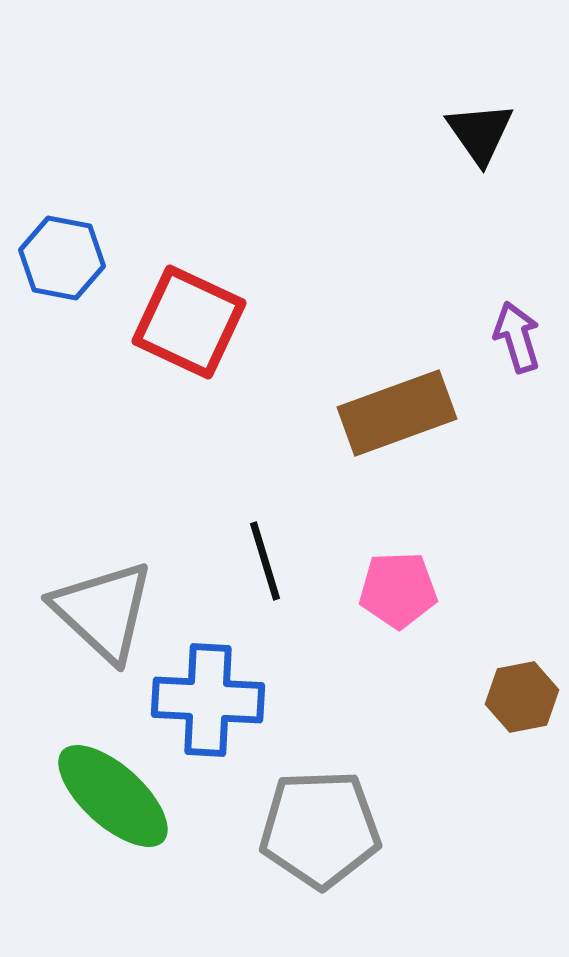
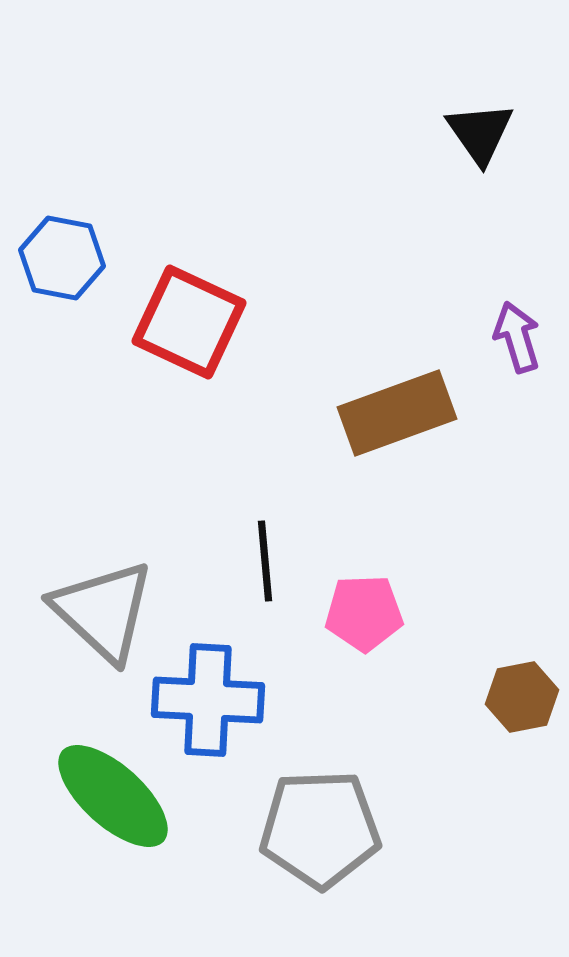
black line: rotated 12 degrees clockwise
pink pentagon: moved 34 px left, 23 px down
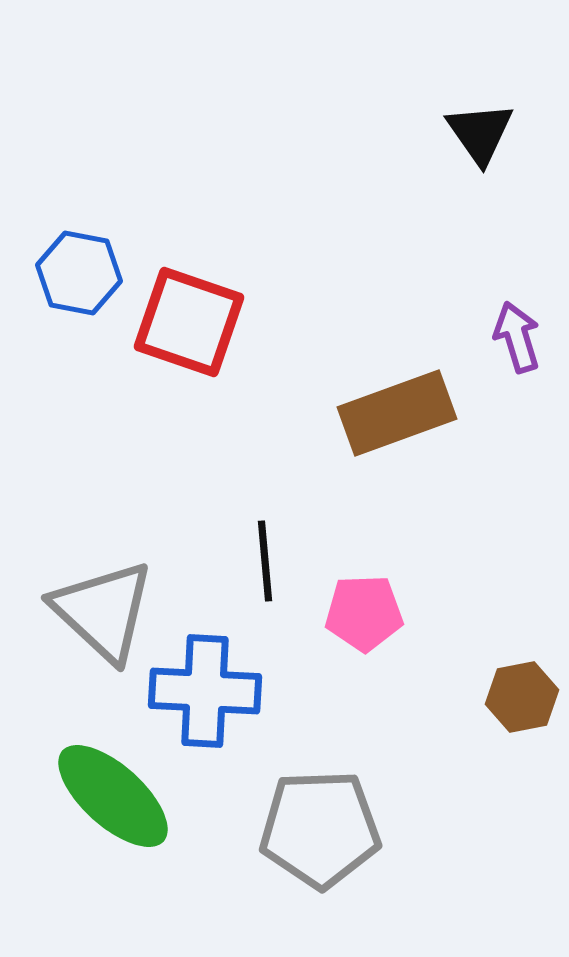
blue hexagon: moved 17 px right, 15 px down
red square: rotated 6 degrees counterclockwise
blue cross: moved 3 px left, 9 px up
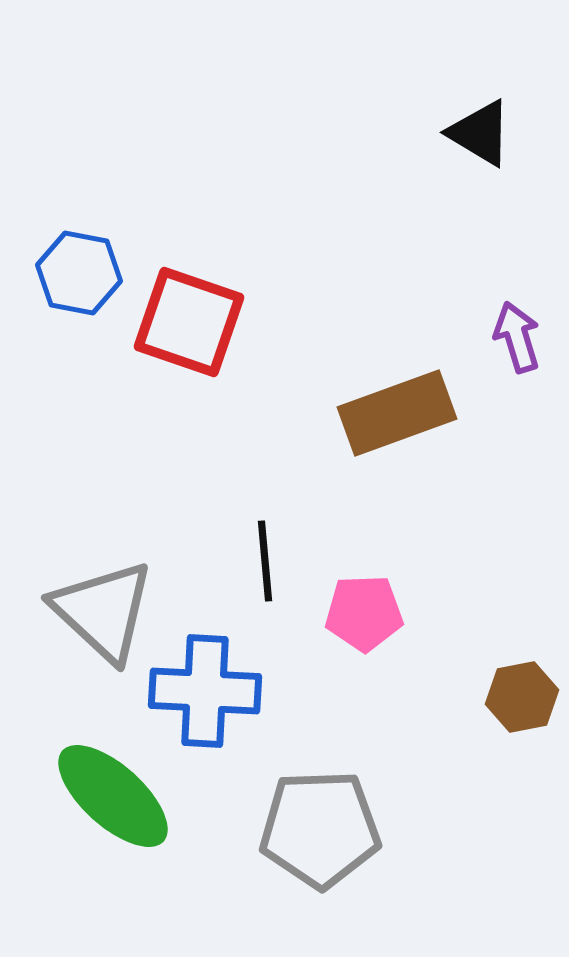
black triangle: rotated 24 degrees counterclockwise
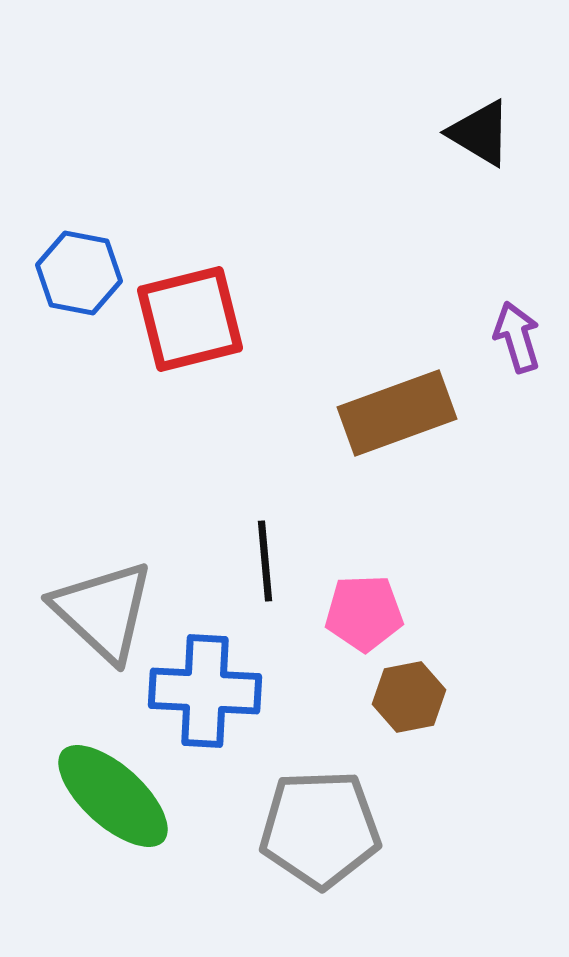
red square: moved 1 px right, 3 px up; rotated 33 degrees counterclockwise
brown hexagon: moved 113 px left
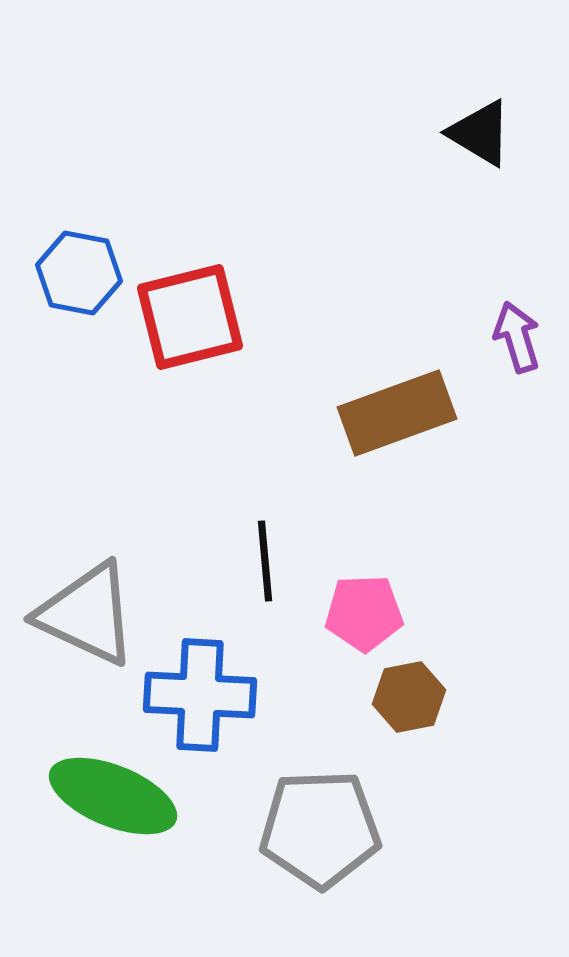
red square: moved 2 px up
gray triangle: moved 16 px left, 3 px down; rotated 18 degrees counterclockwise
blue cross: moved 5 px left, 4 px down
green ellipse: rotated 20 degrees counterclockwise
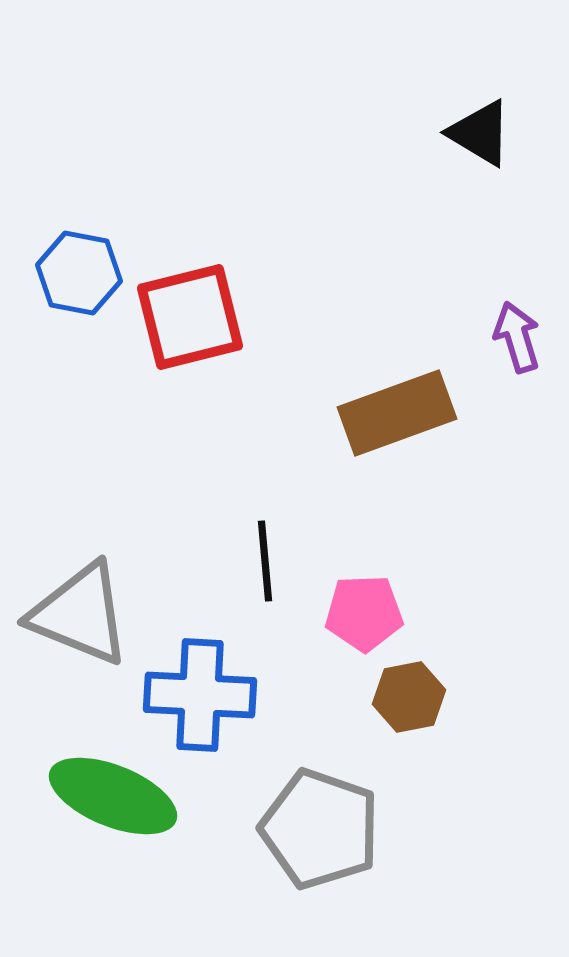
gray triangle: moved 7 px left; rotated 3 degrees counterclockwise
gray pentagon: rotated 21 degrees clockwise
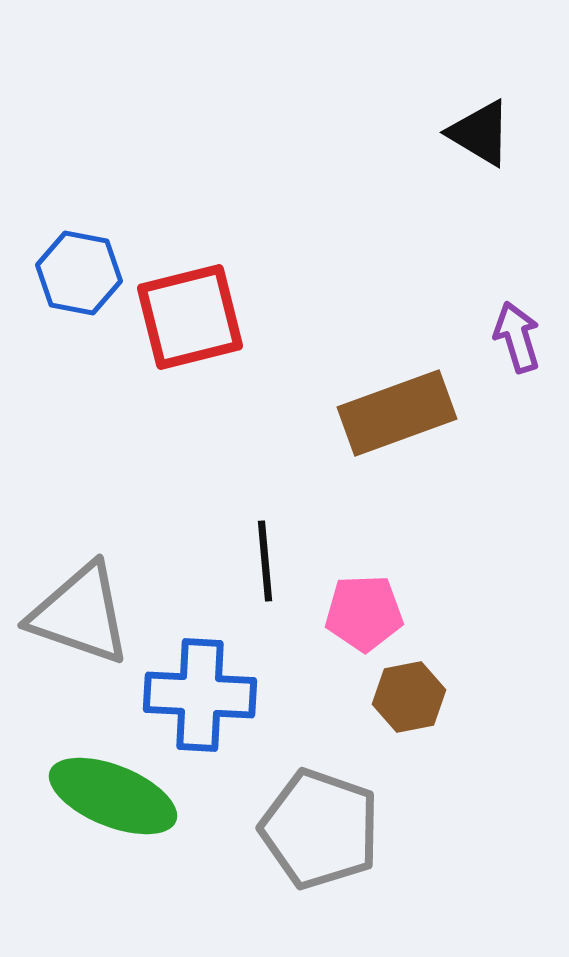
gray triangle: rotated 3 degrees counterclockwise
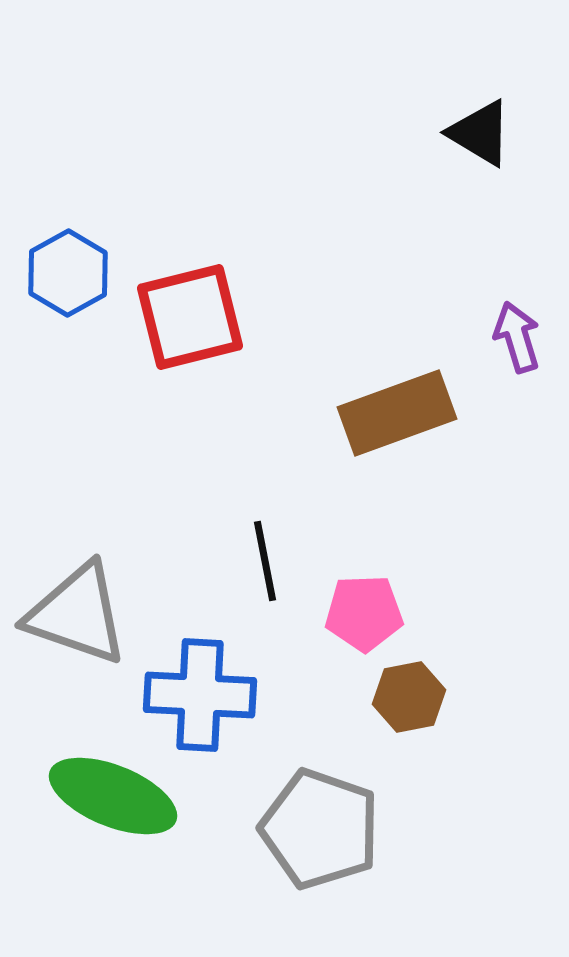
blue hexagon: moved 11 px left; rotated 20 degrees clockwise
black line: rotated 6 degrees counterclockwise
gray triangle: moved 3 px left
